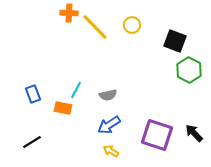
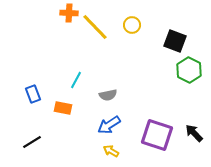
cyan line: moved 10 px up
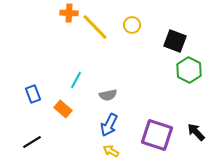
orange rectangle: moved 1 px down; rotated 30 degrees clockwise
blue arrow: rotated 30 degrees counterclockwise
black arrow: moved 2 px right, 1 px up
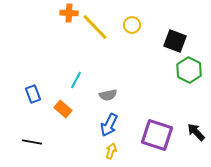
black line: rotated 42 degrees clockwise
yellow arrow: rotated 77 degrees clockwise
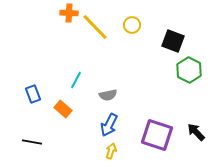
black square: moved 2 px left
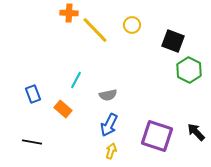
yellow line: moved 3 px down
purple square: moved 1 px down
